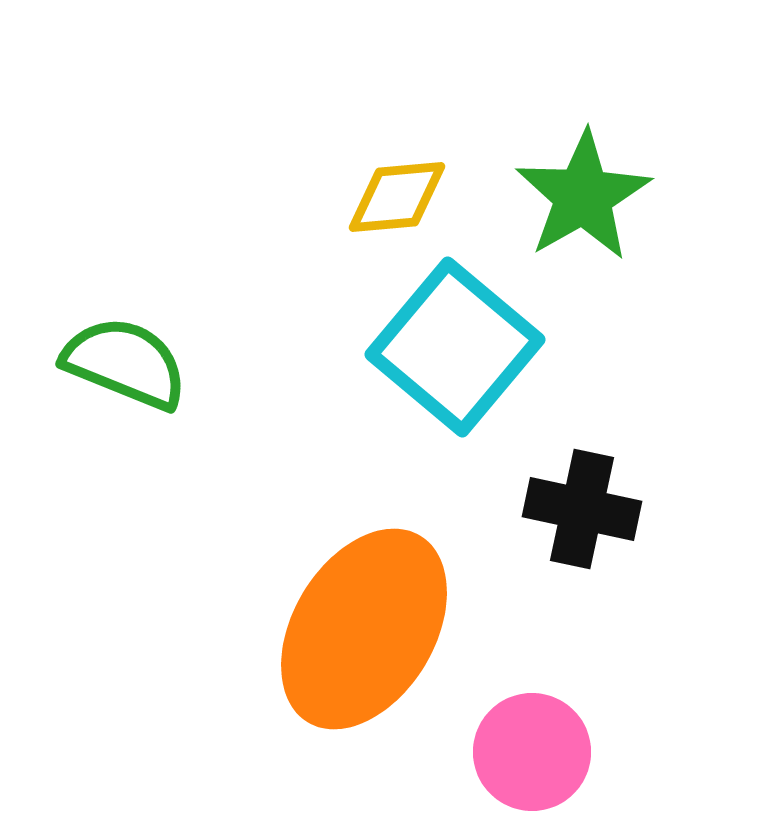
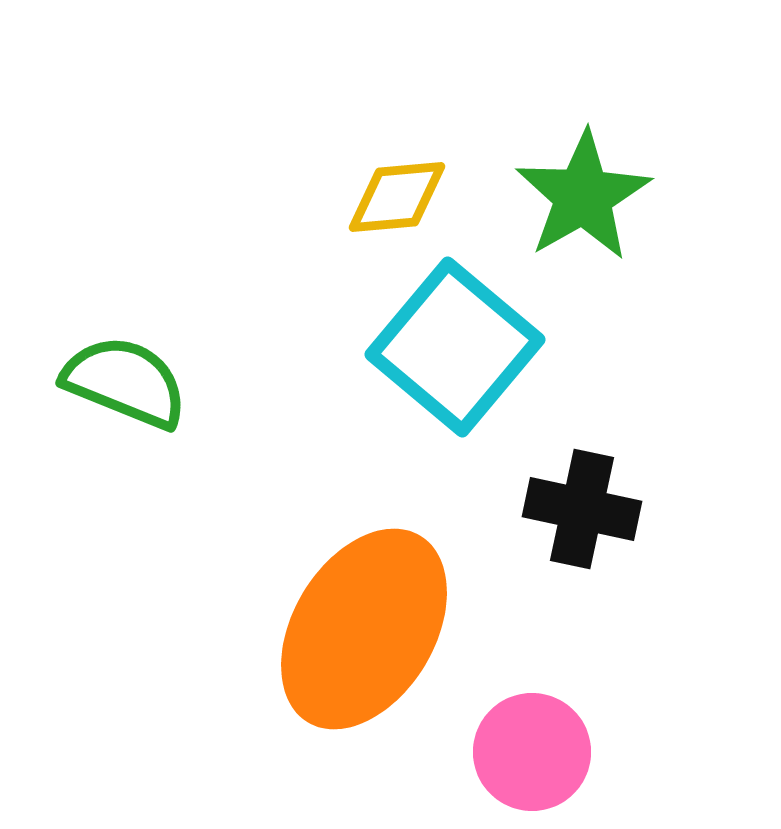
green semicircle: moved 19 px down
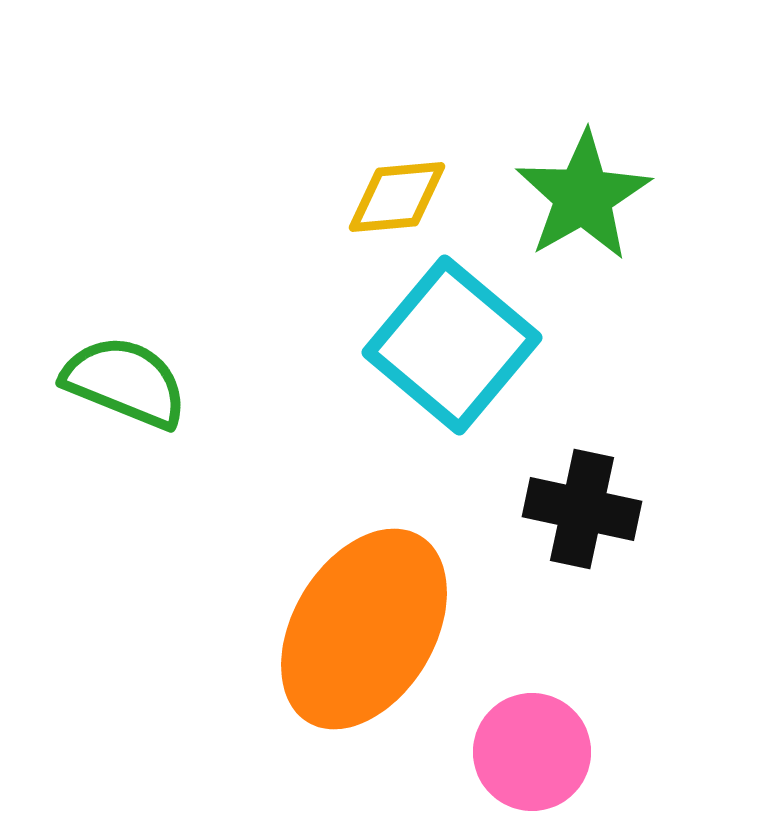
cyan square: moved 3 px left, 2 px up
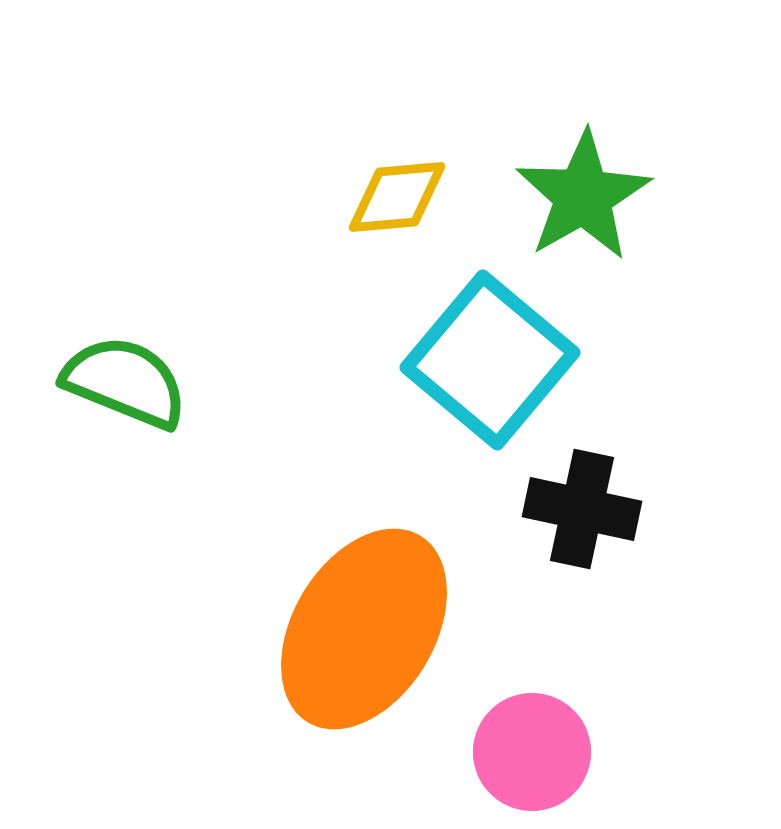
cyan square: moved 38 px right, 15 px down
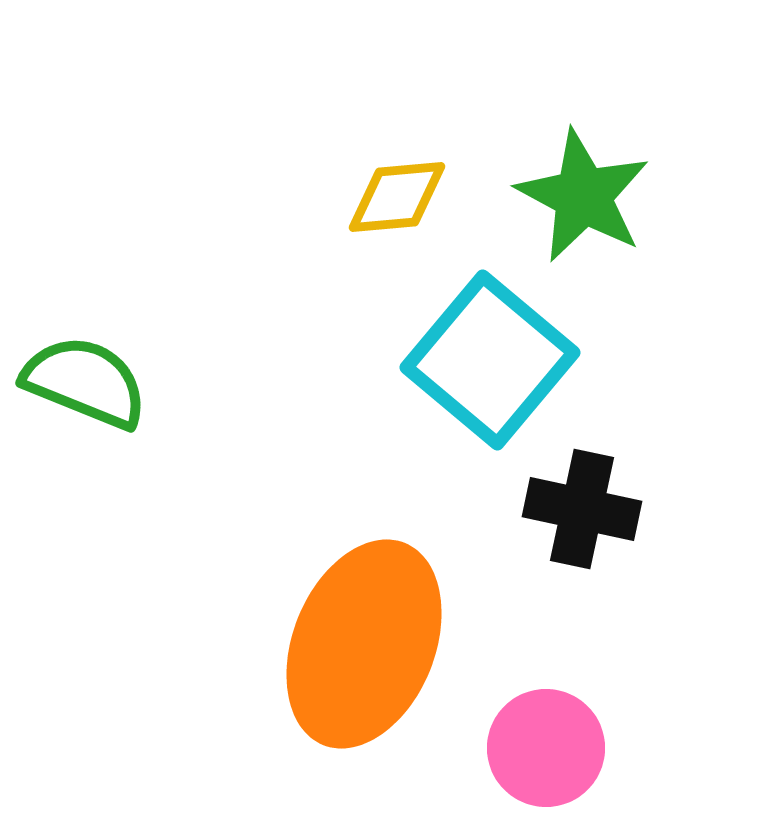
green star: rotated 14 degrees counterclockwise
green semicircle: moved 40 px left
orange ellipse: moved 15 px down; rotated 9 degrees counterclockwise
pink circle: moved 14 px right, 4 px up
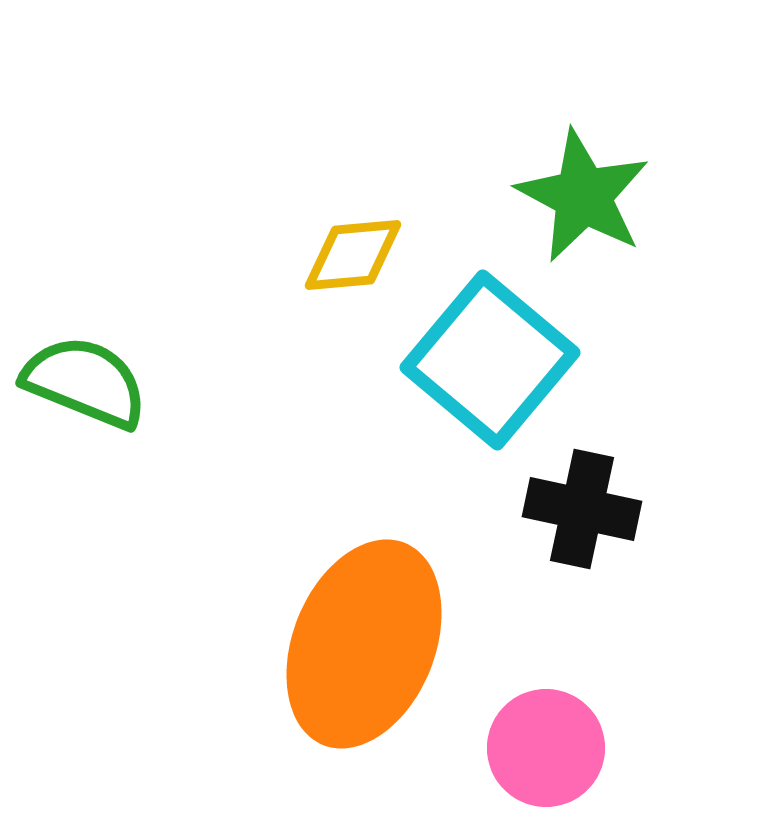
yellow diamond: moved 44 px left, 58 px down
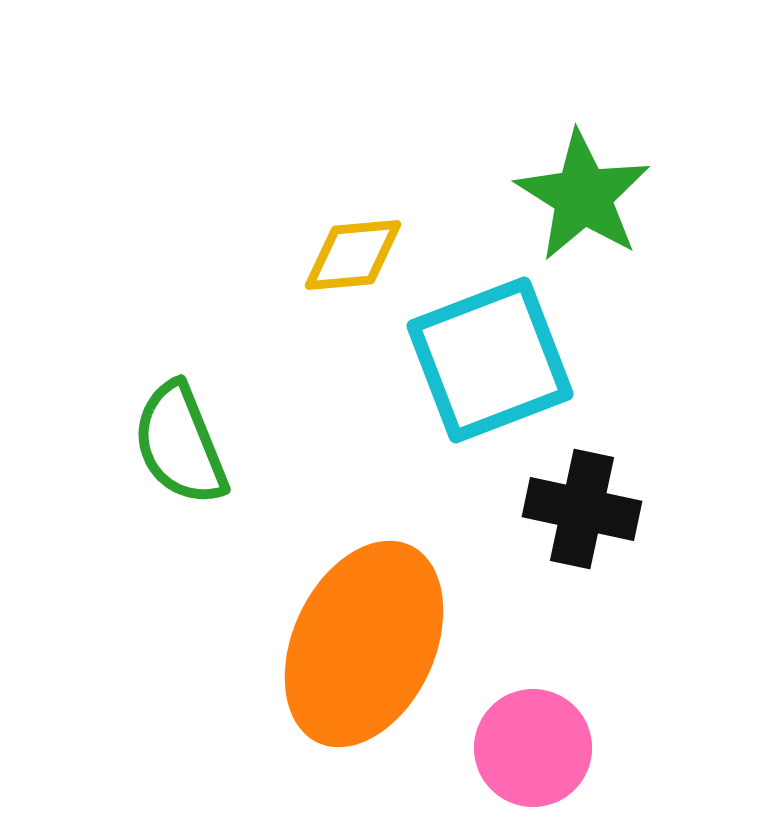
green star: rotated 4 degrees clockwise
cyan square: rotated 29 degrees clockwise
green semicircle: moved 95 px right, 62 px down; rotated 134 degrees counterclockwise
orange ellipse: rotated 3 degrees clockwise
pink circle: moved 13 px left
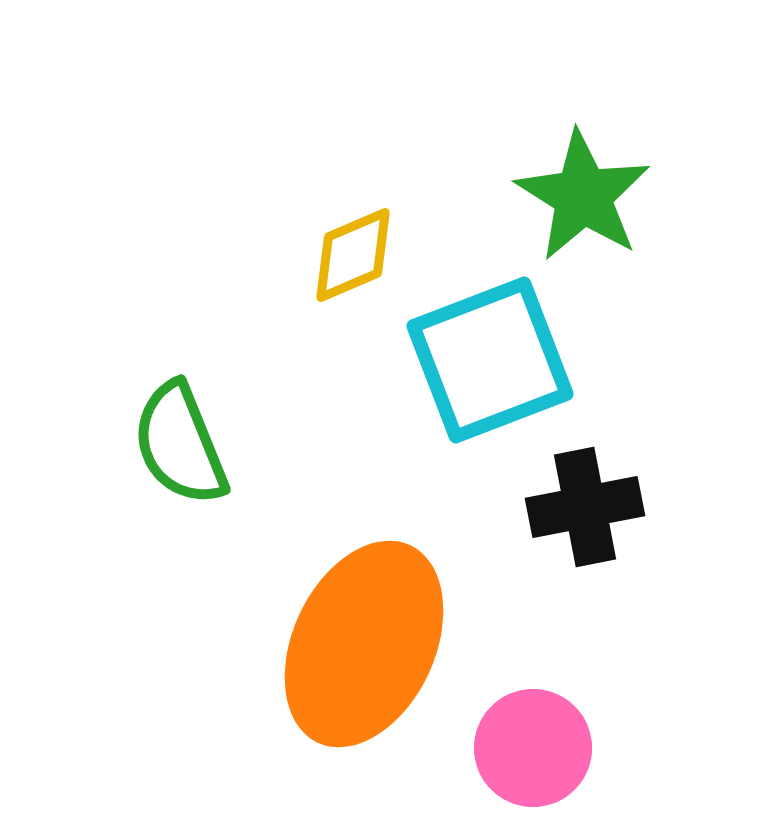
yellow diamond: rotated 18 degrees counterclockwise
black cross: moved 3 px right, 2 px up; rotated 23 degrees counterclockwise
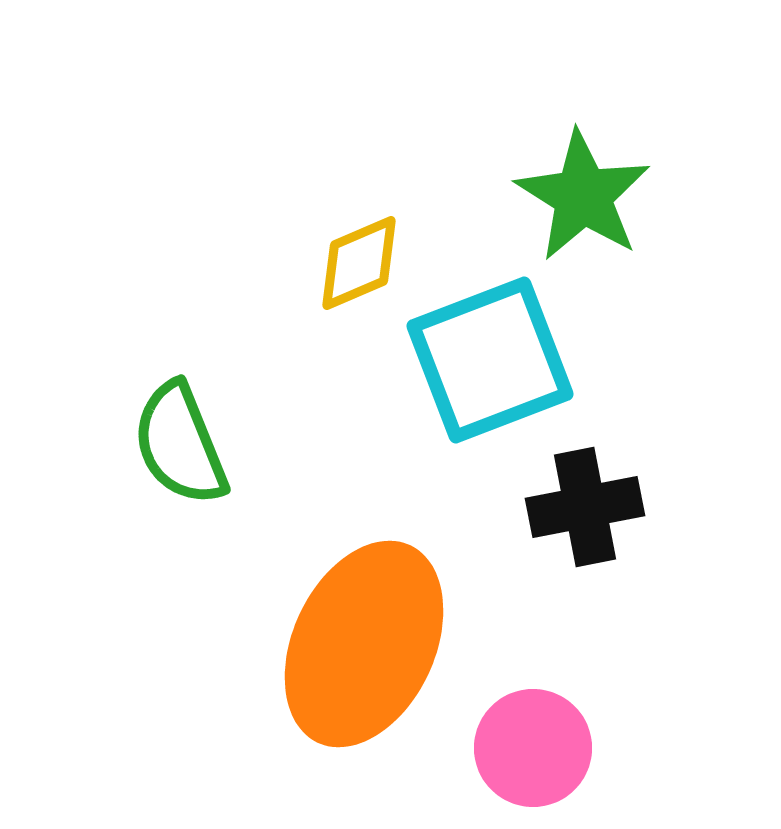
yellow diamond: moved 6 px right, 8 px down
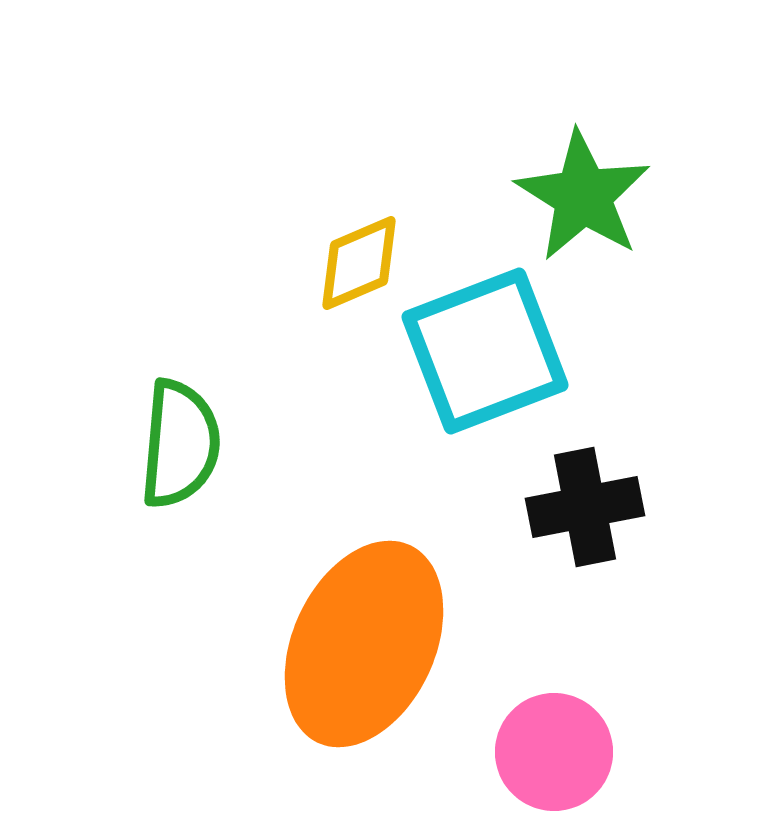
cyan square: moved 5 px left, 9 px up
green semicircle: rotated 153 degrees counterclockwise
pink circle: moved 21 px right, 4 px down
